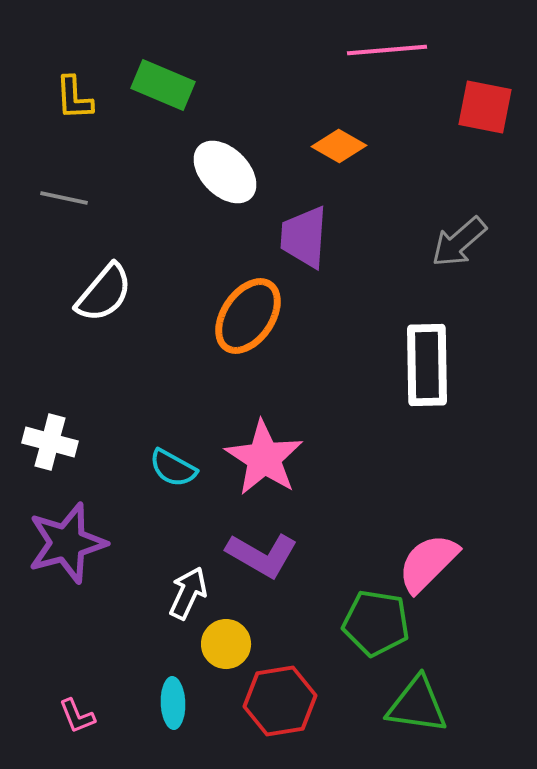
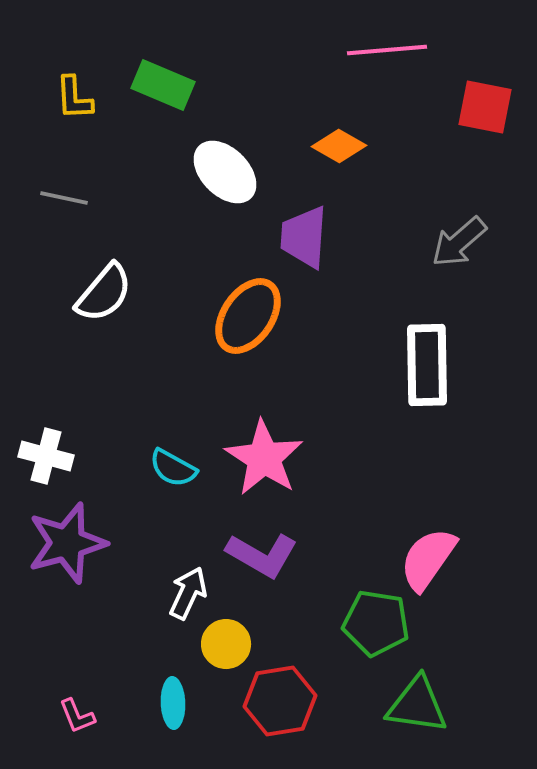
white cross: moved 4 px left, 14 px down
pink semicircle: moved 4 px up; rotated 10 degrees counterclockwise
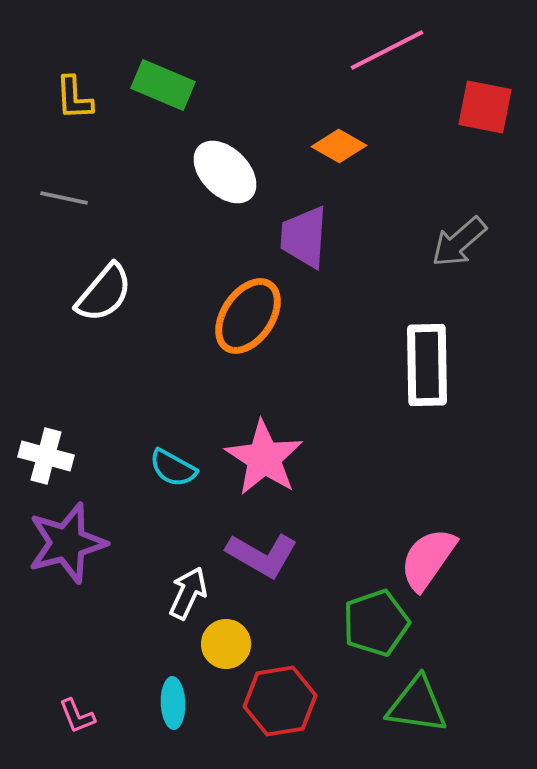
pink line: rotated 22 degrees counterclockwise
green pentagon: rotated 28 degrees counterclockwise
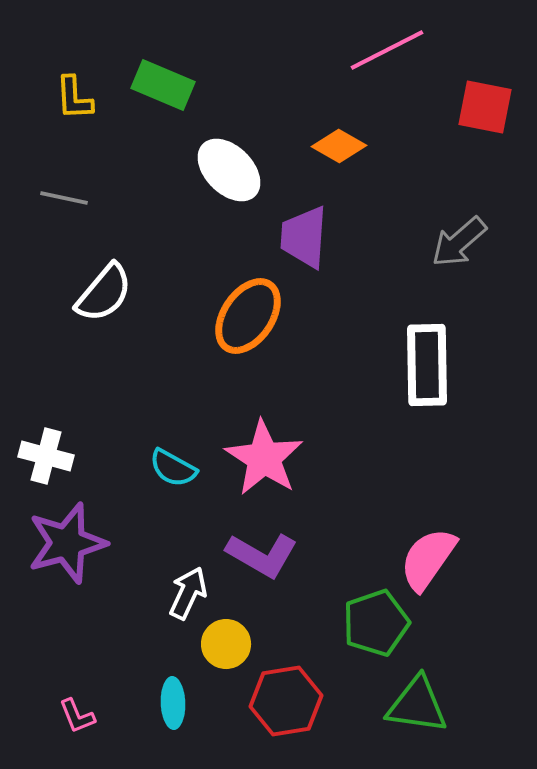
white ellipse: moved 4 px right, 2 px up
red hexagon: moved 6 px right
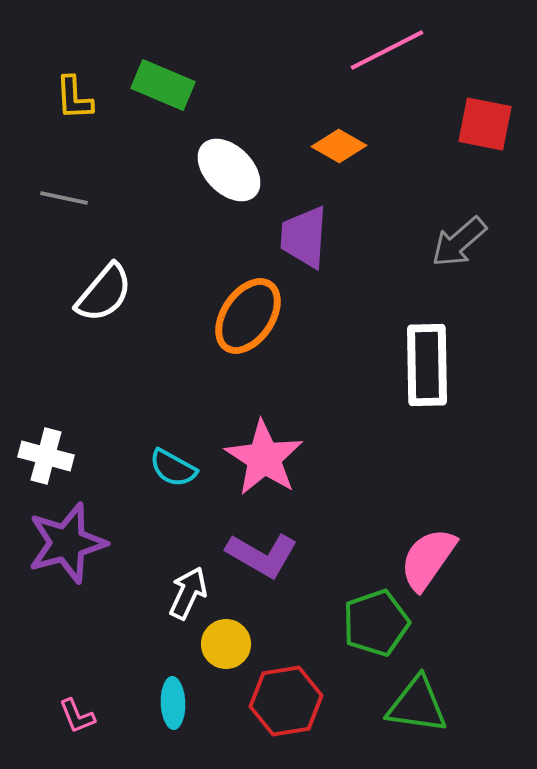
red square: moved 17 px down
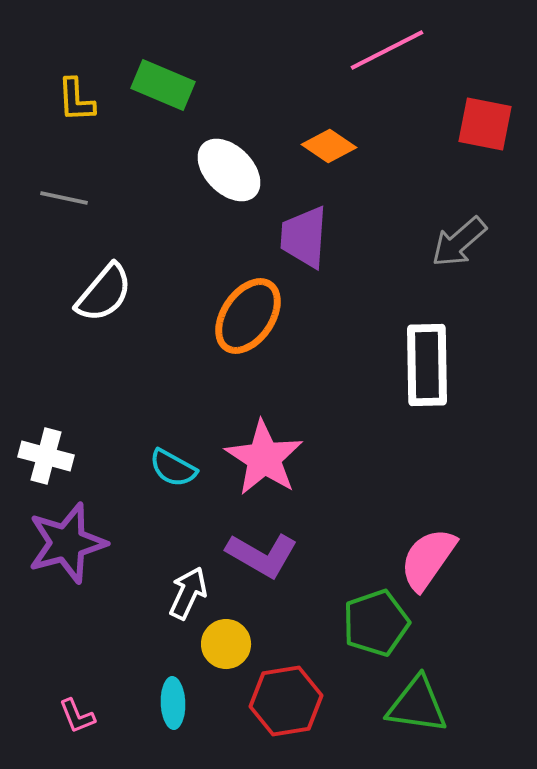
yellow L-shape: moved 2 px right, 2 px down
orange diamond: moved 10 px left; rotated 4 degrees clockwise
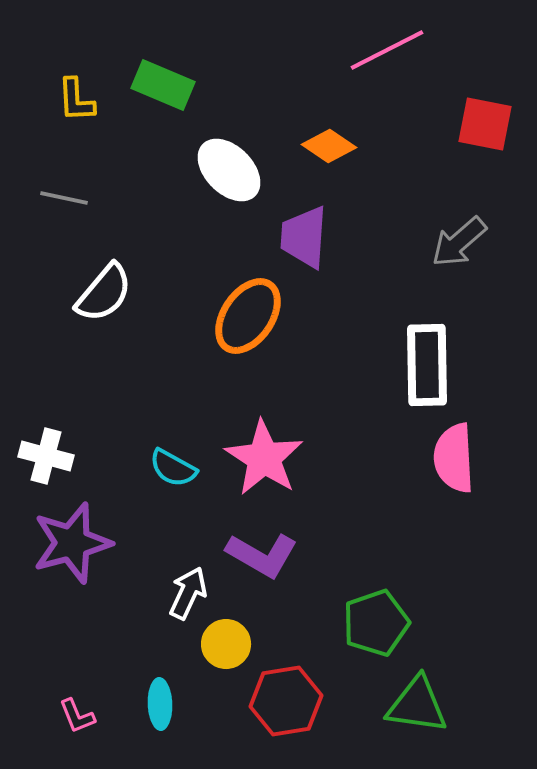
purple star: moved 5 px right
pink semicircle: moved 26 px right, 101 px up; rotated 38 degrees counterclockwise
cyan ellipse: moved 13 px left, 1 px down
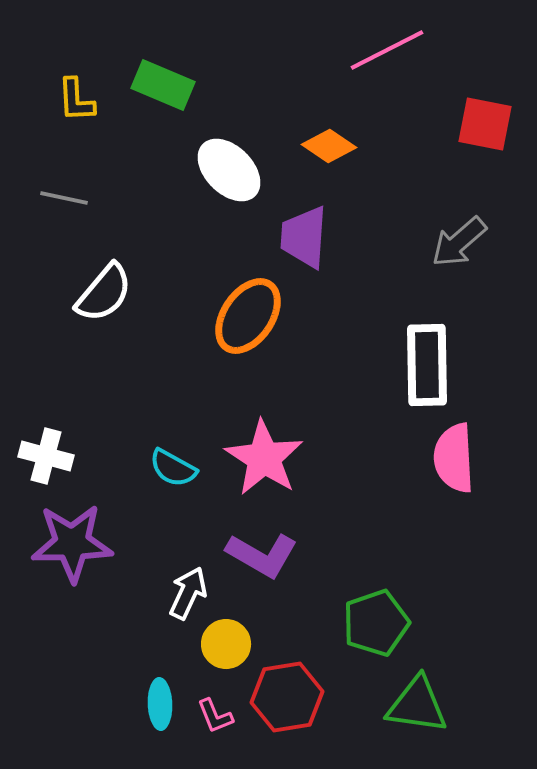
purple star: rotated 14 degrees clockwise
red hexagon: moved 1 px right, 4 px up
pink L-shape: moved 138 px right
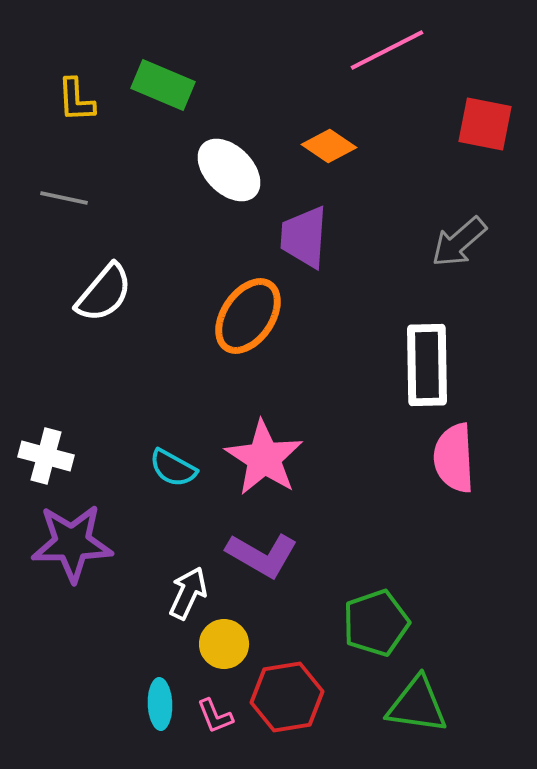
yellow circle: moved 2 px left
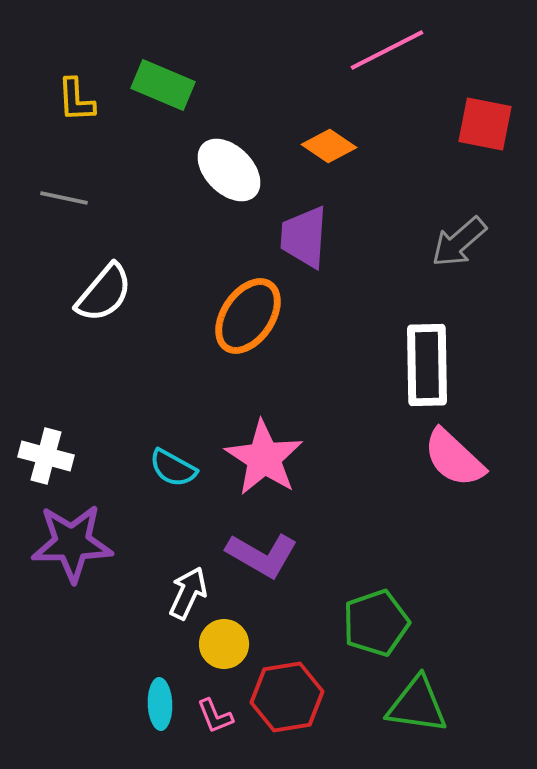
pink semicircle: rotated 44 degrees counterclockwise
